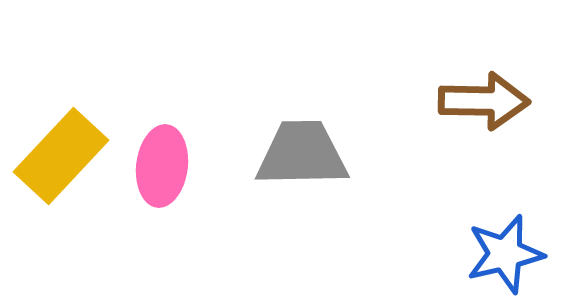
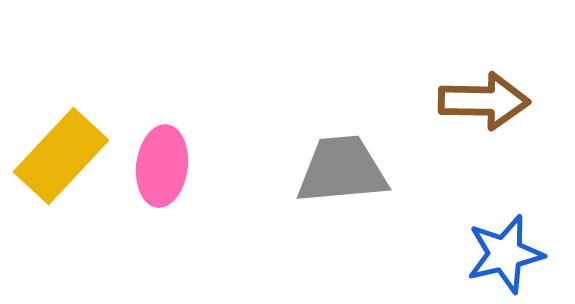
gray trapezoid: moved 40 px right, 16 px down; rotated 4 degrees counterclockwise
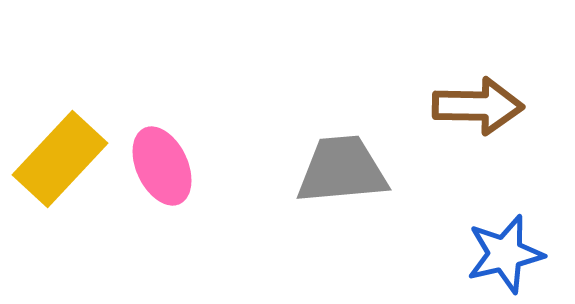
brown arrow: moved 6 px left, 5 px down
yellow rectangle: moved 1 px left, 3 px down
pink ellipse: rotated 32 degrees counterclockwise
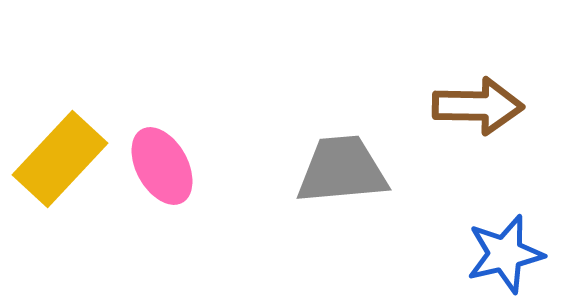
pink ellipse: rotated 4 degrees counterclockwise
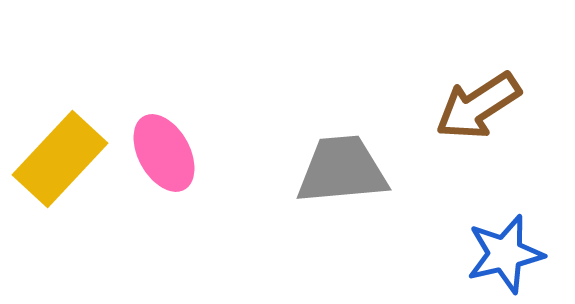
brown arrow: rotated 146 degrees clockwise
pink ellipse: moved 2 px right, 13 px up
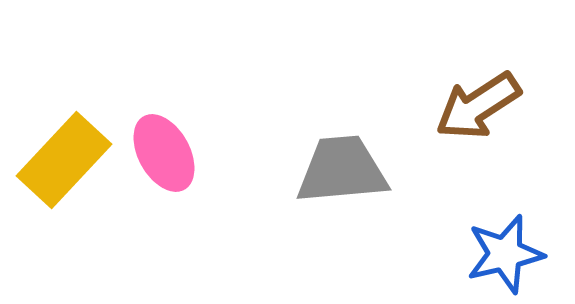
yellow rectangle: moved 4 px right, 1 px down
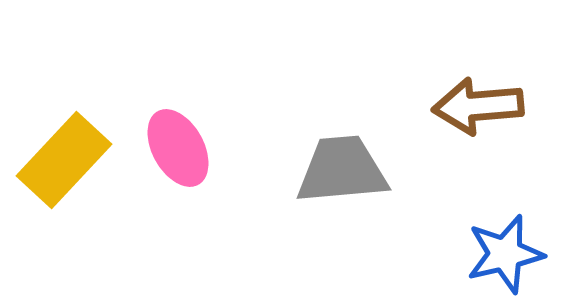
brown arrow: rotated 28 degrees clockwise
pink ellipse: moved 14 px right, 5 px up
